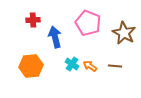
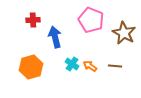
pink pentagon: moved 3 px right, 3 px up
orange hexagon: moved 1 px down; rotated 10 degrees counterclockwise
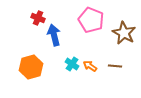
red cross: moved 5 px right, 2 px up; rotated 24 degrees clockwise
blue arrow: moved 1 px left, 2 px up
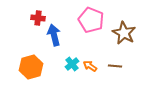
red cross: rotated 16 degrees counterclockwise
cyan cross: rotated 16 degrees clockwise
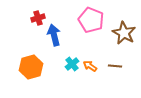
red cross: rotated 24 degrees counterclockwise
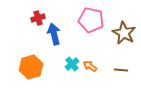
pink pentagon: rotated 10 degrees counterclockwise
blue arrow: moved 1 px up
brown line: moved 6 px right, 4 px down
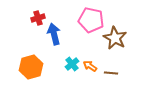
brown star: moved 9 px left, 5 px down
brown line: moved 10 px left, 3 px down
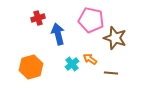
blue arrow: moved 4 px right
brown star: rotated 10 degrees counterclockwise
orange arrow: moved 7 px up
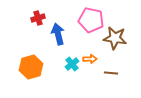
brown star: rotated 10 degrees counterclockwise
orange arrow: rotated 144 degrees clockwise
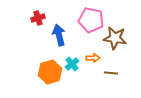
blue arrow: moved 1 px right, 1 px down
orange arrow: moved 3 px right, 1 px up
orange hexagon: moved 19 px right, 5 px down
